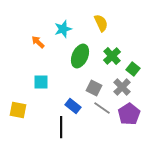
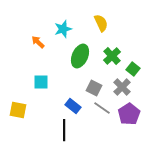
black line: moved 3 px right, 3 px down
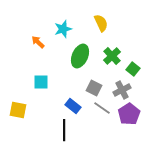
gray cross: moved 3 px down; rotated 18 degrees clockwise
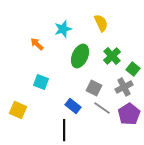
orange arrow: moved 1 px left, 2 px down
cyan square: rotated 21 degrees clockwise
gray cross: moved 2 px right, 3 px up
yellow square: rotated 12 degrees clockwise
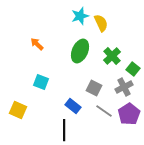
cyan star: moved 17 px right, 13 px up
green ellipse: moved 5 px up
gray line: moved 2 px right, 3 px down
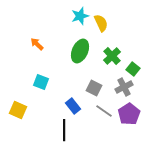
blue rectangle: rotated 14 degrees clockwise
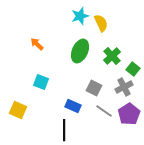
blue rectangle: rotated 28 degrees counterclockwise
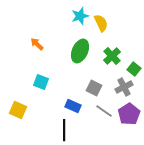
green square: moved 1 px right
